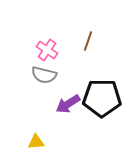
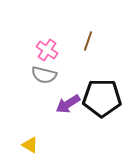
yellow triangle: moved 6 px left, 3 px down; rotated 36 degrees clockwise
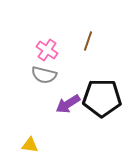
yellow triangle: rotated 24 degrees counterclockwise
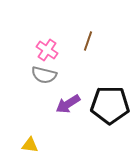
black pentagon: moved 8 px right, 7 px down
